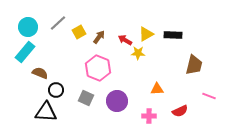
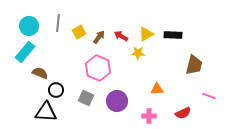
gray line: rotated 42 degrees counterclockwise
cyan circle: moved 1 px right, 1 px up
red arrow: moved 4 px left, 4 px up
red semicircle: moved 3 px right, 2 px down
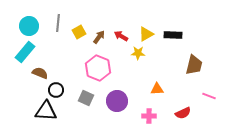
black triangle: moved 1 px up
